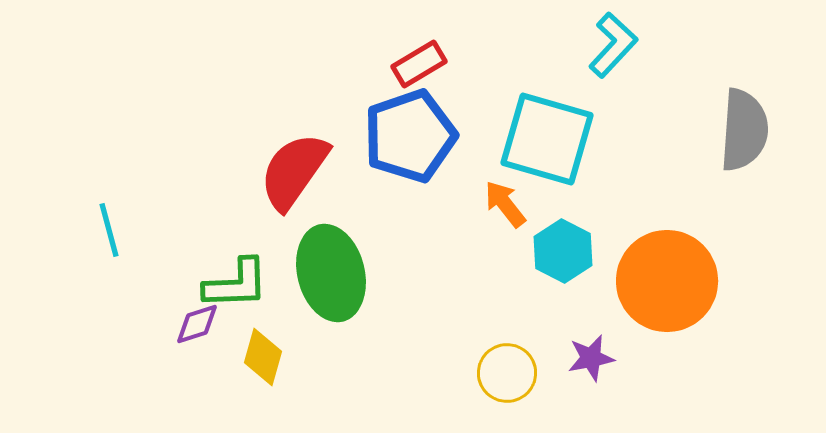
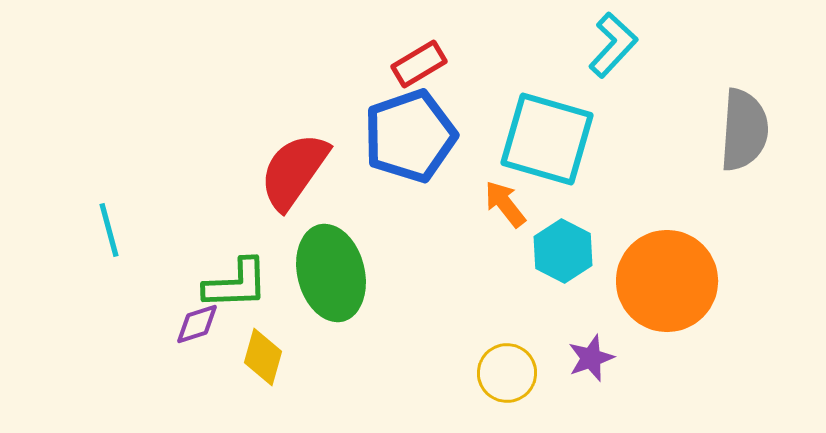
purple star: rotated 9 degrees counterclockwise
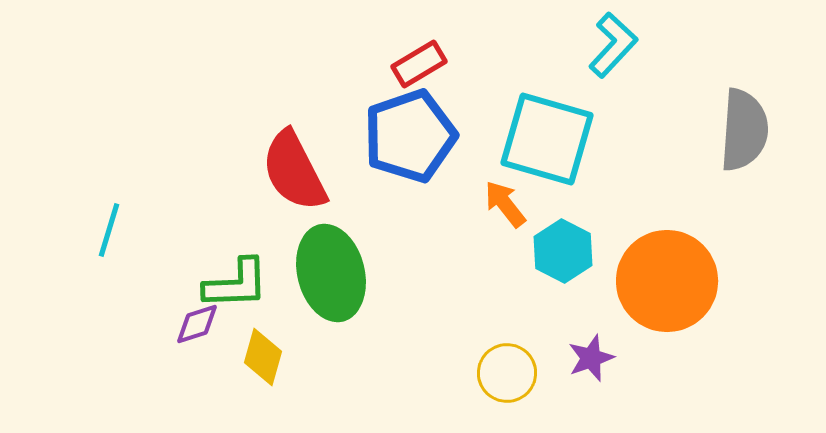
red semicircle: rotated 62 degrees counterclockwise
cyan line: rotated 32 degrees clockwise
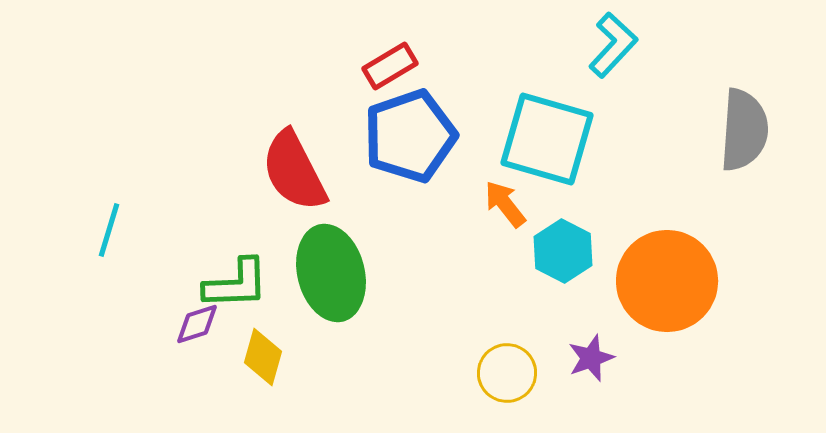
red rectangle: moved 29 px left, 2 px down
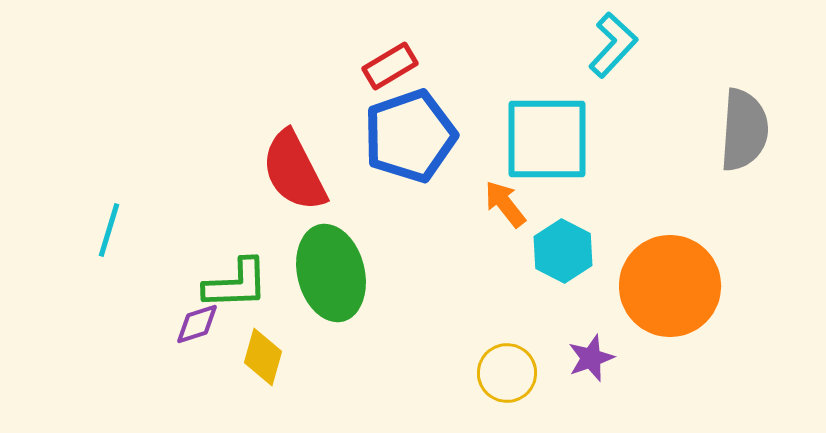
cyan square: rotated 16 degrees counterclockwise
orange circle: moved 3 px right, 5 px down
